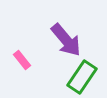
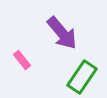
purple arrow: moved 4 px left, 7 px up
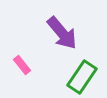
pink rectangle: moved 5 px down
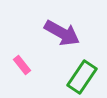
purple arrow: rotated 21 degrees counterclockwise
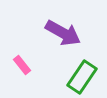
purple arrow: moved 1 px right
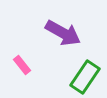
green rectangle: moved 3 px right
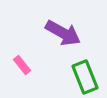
green rectangle: rotated 56 degrees counterclockwise
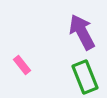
purple arrow: moved 19 px right, 1 px up; rotated 147 degrees counterclockwise
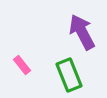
green rectangle: moved 16 px left, 2 px up
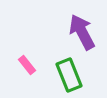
pink rectangle: moved 5 px right
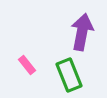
purple arrow: rotated 39 degrees clockwise
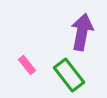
green rectangle: rotated 16 degrees counterclockwise
